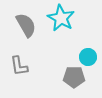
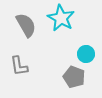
cyan circle: moved 2 px left, 3 px up
gray pentagon: rotated 20 degrees clockwise
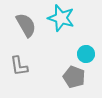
cyan star: rotated 12 degrees counterclockwise
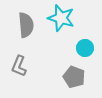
gray semicircle: rotated 25 degrees clockwise
cyan circle: moved 1 px left, 6 px up
gray L-shape: rotated 30 degrees clockwise
